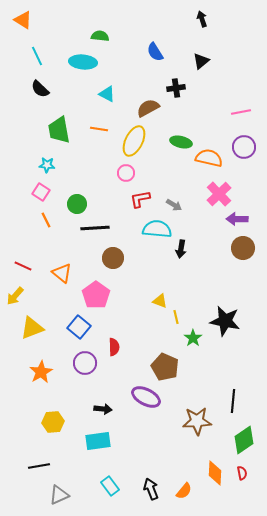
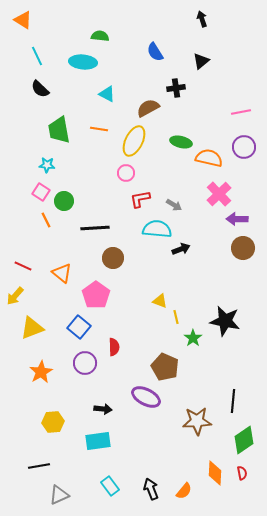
green circle at (77, 204): moved 13 px left, 3 px up
black arrow at (181, 249): rotated 120 degrees counterclockwise
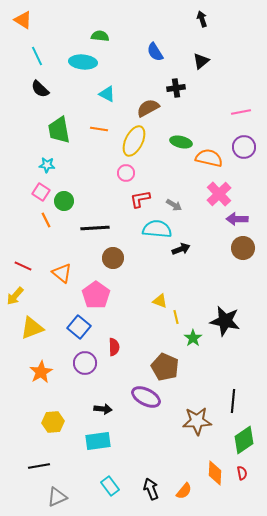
gray triangle at (59, 495): moved 2 px left, 2 px down
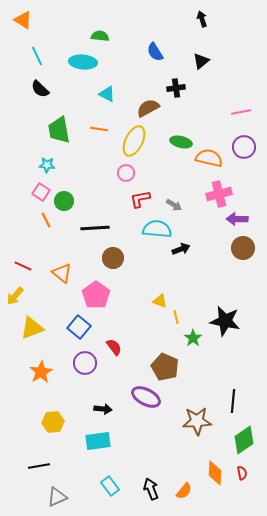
pink cross at (219, 194): rotated 30 degrees clockwise
red semicircle at (114, 347): rotated 36 degrees counterclockwise
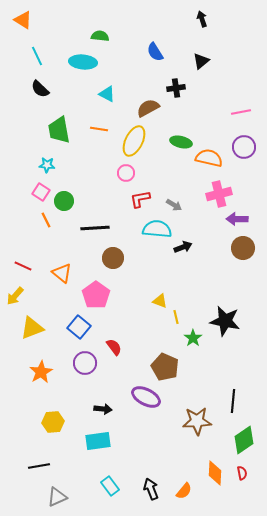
black arrow at (181, 249): moved 2 px right, 2 px up
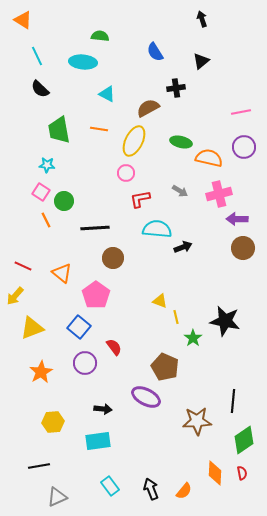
gray arrow at (174, 205): moved 6 px right, 14 px up
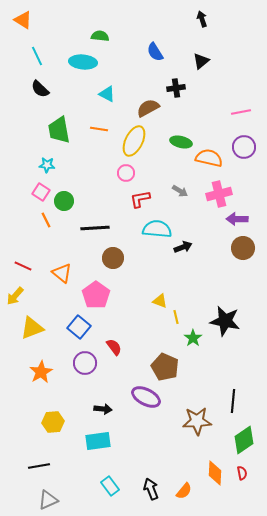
gray triangle at (57, 497): moved 9 px left, 3 px down
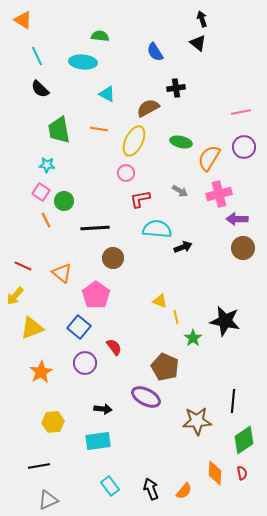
black triangle at (201, 61): moved 3 px left, 18 px up; rotated 42 degrees counterclockwise
orange semicircle at (209, 158): rotated 72 degrees counterclockwise
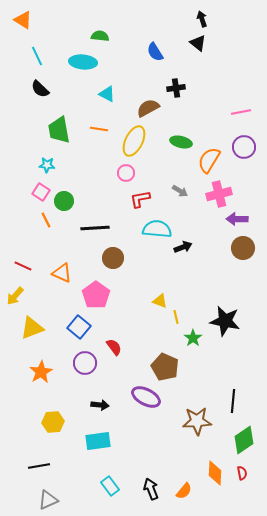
orange semicircle at (209, 158): moved 2 px down
orange triangle at (62, 273): rotated 15 degrees counterclockwise
black arrow at (103, 409): moved 3 px left, 4 px up
